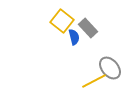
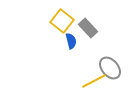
blue semicircle: moved 3 px left, 4 px down
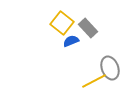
yellow square: moved 2 px down
blue semicircle: rotated 98 degrees counterclockwise
gray ellipse: rotated 20 degrees clockwise
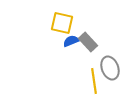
yellow square: rotated 25 degrees counterclockwise
gray rectangle: moved 14 px down
yellow line: rotated 70 degrees counterclockwise
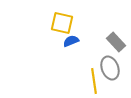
gray rectangle: moved 28 px right
